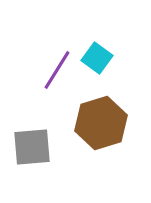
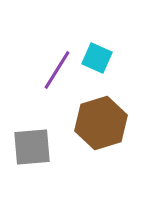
cyan square: rotated 12 degrees counterclockwise
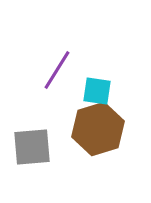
cyan square: moved 33 px down; rotated 16 degrees counterclockwise
brown hexagon: moved 3 px left, 6 px down
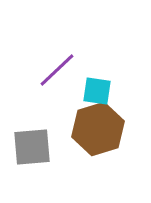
purple line: rotated 15 degrees clockwise
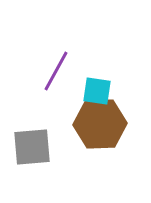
purple line: moved 1 px left, 1 px down; rotated 18 degrees counterclockwise
brown hexagon: moved 2 px right, 5 px up; rotated 15 degrees clockwise
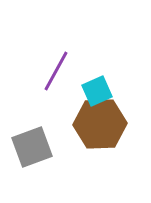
cyan square: rotated 32 degrees counterclockwise
gray square: rotated 15 degrees counterclockwise
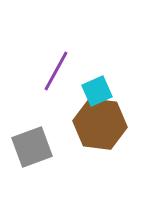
brown hexagon: rotated 9 degrees clockwise
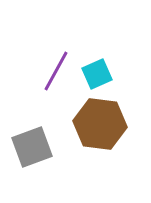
cyan square: moved 17 px up
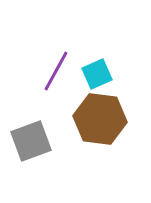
brown hexagon: moved 5 px up
gray square: moved 1 px left, 6 px up
